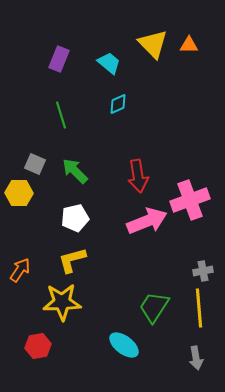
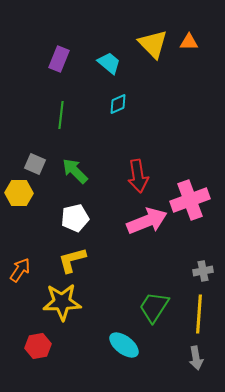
orange triangle: moved 3 px up
green line: rotated 24 degrees clockwise
yellow line: moved 6 px down; rotated 9 degrees clockwise
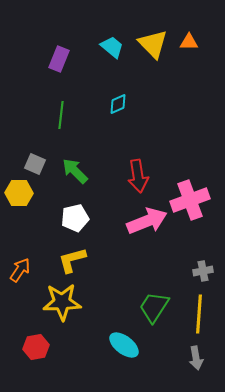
cyan trapezoid: moved 3 px right, 16 px up
red hexagon: moved 2 px left, 1 px down
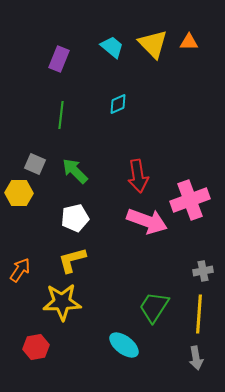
pink arrow: rotated 42 degrees clockwise
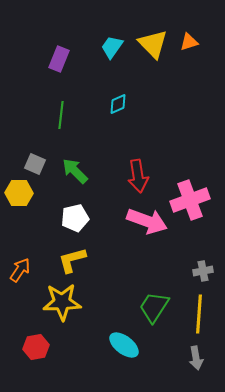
orange triangle: rotated 18 degrees counterclockwise
cyan trapezoid: rotated 95 degrees counterclockwise
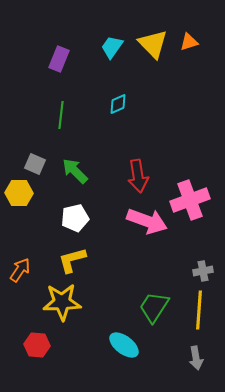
yellow line: moved 4 px up
red hexagon: moved 1 px right, 2 px up; rotated 15 degrees clockwise
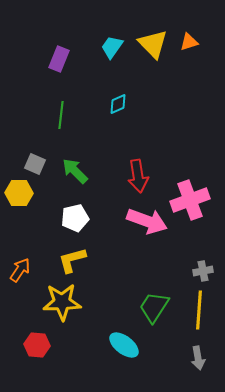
gray arrow: moved 2 px right
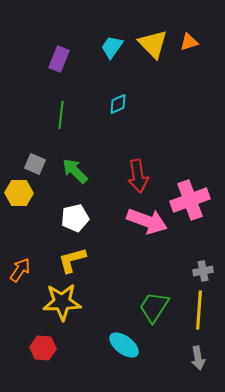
red hexagon: moved 6 px right, 3 px down
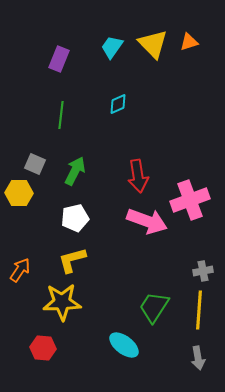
green arrow: rotated 72 degrees clockwise
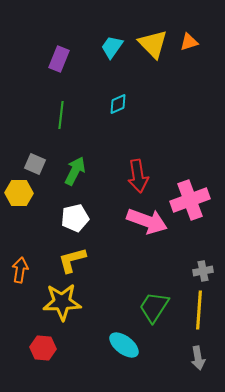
orange arrow: rotated 25 degrees counterclockwise
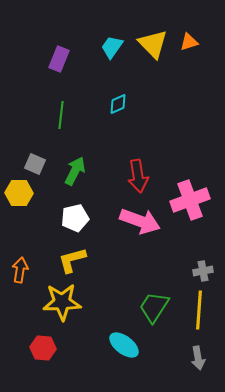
pink arrow: moved 7 px left
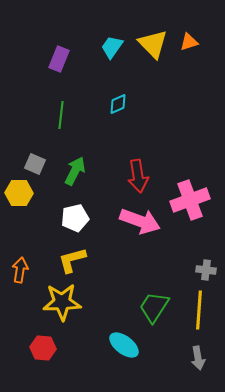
gray cross: moved 3 px right, 1 px up; rotated 18 degrees clockwise
